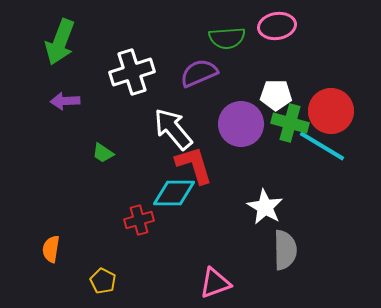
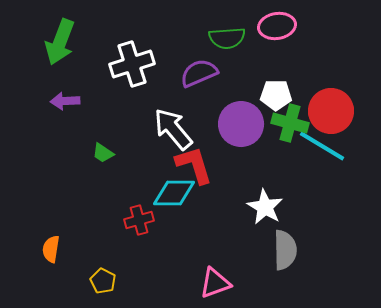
white cross: moved 8 px up
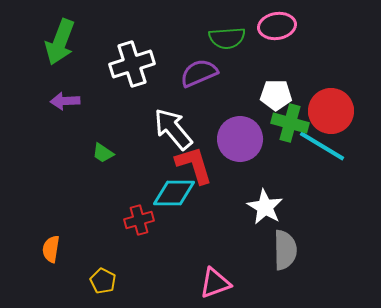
purple circle: moved 1 px left, 15 px down
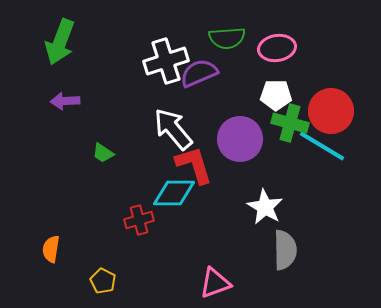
pink ellipse: moved 22 px down
white cross: moved 34 px right, 3 px up
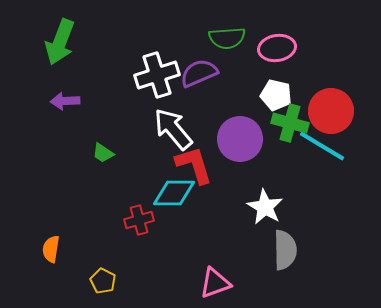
white cross: moved 9 px left, 14 px down
white pentagon: rotated 12 degrees clockwise
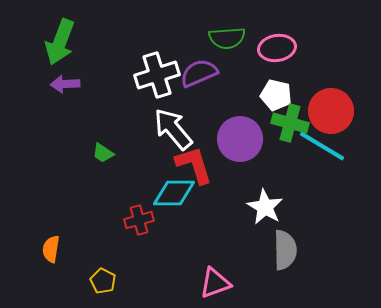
purple arrow: moved 17 px up
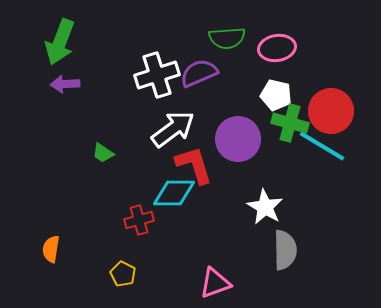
white arrow: rotated 93 degrees clockwise
purple circle: moved 2 px left
yellow pentagon: moved 20 px right, 7 px up
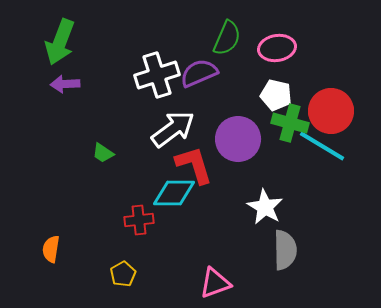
green semicircle: rotated 63 degrees counterclockwise
red cross: rotated 8 degrees clockwise
yellow pentagon: rotated 15 degrees clockwise
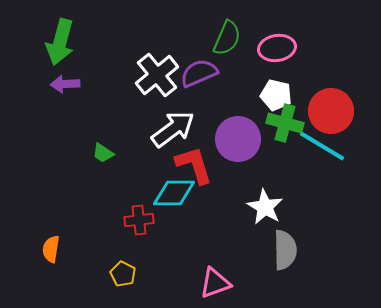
green arrow: rotated 6 degrees counterclockwise
white cross: rotated 21 degrees counterclockwise
green cross: moved 5 px left
yellow pentagon: rotated 15 degrees counterclockwise
